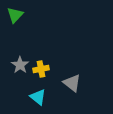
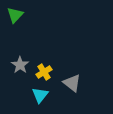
yellow cross: moved 3 px right, 3 px down; rotated 21 degrees counterclockwise
cyan triangle: moved 2 px right, 2 px up; rotated 30 degrees clockwise
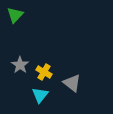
yellow cross: rotated 28 degrees counterclockwise
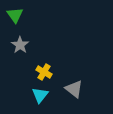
green triangle: rotated 18 degrees counterclockwise
gray star: moved 20 px up
gray triangle: moved 2 px right, 6 px down
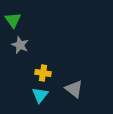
green triangle: moved 2 px left, 5 px down
gray star: rotated 12 degrees counterclockwise
yellow cross: moved 1 px left, 1 px down; rotated 21 degrees counterclockwise
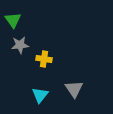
gray star: rotated 30 degrees counterclockwise
yellow cross: moved 1 px right, 14 px up
gray triangle: rotated 18 degrees clockwise
